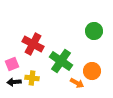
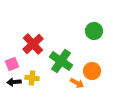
red cross: rotated 20 degrees clockwise
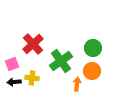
green circle: moved 1 px left, 17 px down
green cross: rotated 20 degrees clockwise
orange arrow: moved 1 px down; rotated 112 degrees counterclockwise
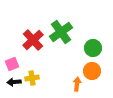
red cross: moved 4 px up
green cross: moved 29 px up
yellow cross: rotated 16 degrees counterclockwise
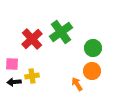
red cross: moved 1 px left, 1 px up
pink square: rotated 24 degrees clockwise
yellow cross: moved 2 px up
orange arrow: rotated 40 degrees counterclockwise
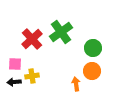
pink square: moved 3 px right
orange arrow: moved 1 px left; rotated 24 degrees clockwise
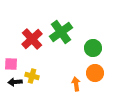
pink square: moved 4 px left
orange circle: moved 3 px right, 2 px down
yellow cross: rotated 24 degrees clockwise
black arrow: moved 1 px right
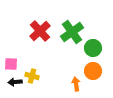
green cross: moved 11 px right
red cross: moved 8 px right, 8 px up
orange circle: moved 2 px left, 2 px up
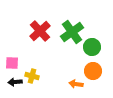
green circle: moved 1 px left, 1 px up
pink square: moved 1 px right, 1 px up
orange arrow: rotated 72 degrees counterclockwise
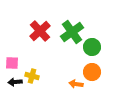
orange circle: moved 1 px left, 1 px down
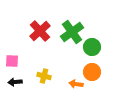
pink square: moved 2 px up
yellow cross: moved 12 px right
